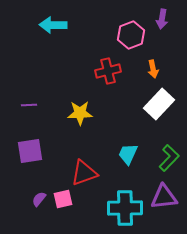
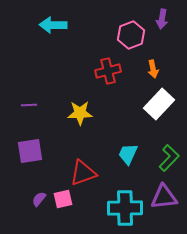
red triangle: moved 1 px left
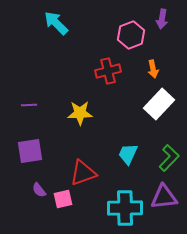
cyan arrow: moved 3 px right, 2 px up; rotated 44 degrees clockwise
purple semicircle: moved 9 px up; rotated 77 degrees counterclockwise
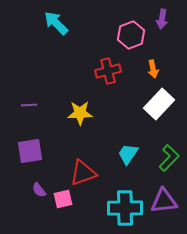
cyan trapezoid: rotated 10 degrees clockwise
purple triangle: moved 4 px down
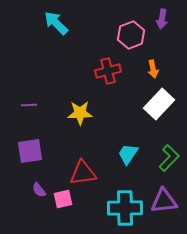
red triangle: rotated 12 degrees clockwise
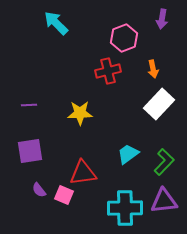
pink hexagon: moved 7 px left, 3 px down
cyan trapezoid: rotated 20 degrees clockwise
green L-shape: moved 5 px left, 4 px down
pink square: moved 1 px right, 4 px up; rotated 36 degrees clockwise
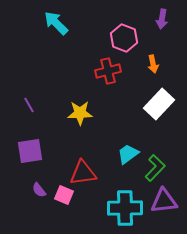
pink hexagon: rotated 20 degrees counterclockwise
orange arrow: moved 5 px up
purple line: rotated 63 degrees clockwise
green L-shape: moved 9 px left, 6 px down
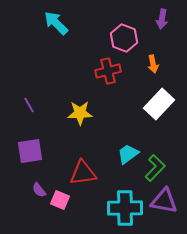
pink square: moved 4 px left, 5 px down
purple triangle: rotated 16 degrees clockwise
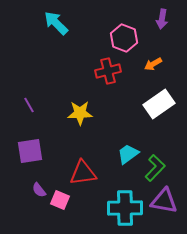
orange arrow: rotated 72 degrees clockwise
white rectangle: rotated 12 degrees clockwise
